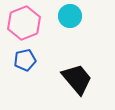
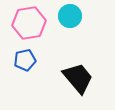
pink hexagon: moved 5 px right; rotated 12 degrees clockwise
black trapezoid: moved 1 px right, 1 px up
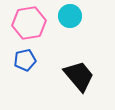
black trapezoid: moved 1 px right, 2 px up
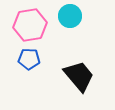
pink hexagon: moved 1 px right, 2 px down
blue pentagon: moved 4 px right, 1 px up; rotated 15 degrees clockwise
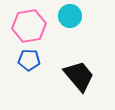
pink hexagon: moved 1 px left, 1 px down
blue pentagon: moved 1 px down
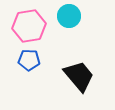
cyan circle: moved 1 px left
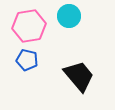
blue pentagon: moved 2 px left; rotated 10 degrees clockwise
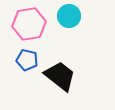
pink hexagon: moved 2 px up
black trapezoid: moved 19 px left; rotated 12 degrees counterclockwise
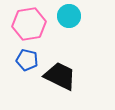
black trapezoid: rotated 12 degrees counterclockwise
